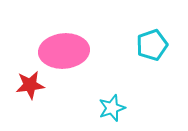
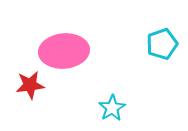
cyan pentagon: moved 10 px right, 1 px up
cyan star: rotated 12 degrees counterclockwise
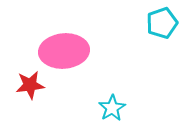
cyan pentagon: moved 21 px up
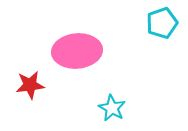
pink ellipse: moved 13 px right
cyan star: rotated 12 degrees counterclockwise
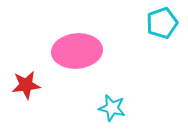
red star: moved 4 px left
cyan star: rotated 16 degrees counterclockwise
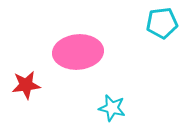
cyan pentagon: rotated 12 degrees clockwise
pink ellipse: moved 1 px right, 1 px down
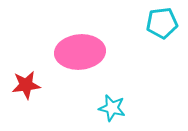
pink ellipse: moved 2 px right
